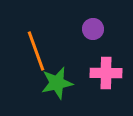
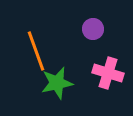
pink cross: moved 2 px right; rotated 16 degrees clockwise
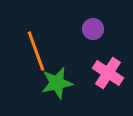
pink cross: rotated 16 degrees clockwise
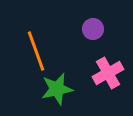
pink cross: rotated 28 degrees clockwise
green star: moved 6 px down
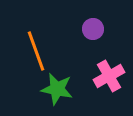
pink cross: moved 1 px right, 3 px down
green star: rotated 24 degrees clockwise
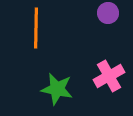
purple circle: moved 15 px right, 16 px up
orange line: moved 23 px up; rotated 21 degrees clockwise
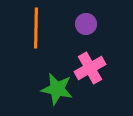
purple circle: moved 22 px left, 11 px down
pink cross: moved 19 px left, 8 px up
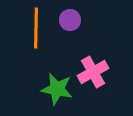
purple circle: moved 16 px left, 4 px up
pink cross: moved 3 px right, 4 px down
